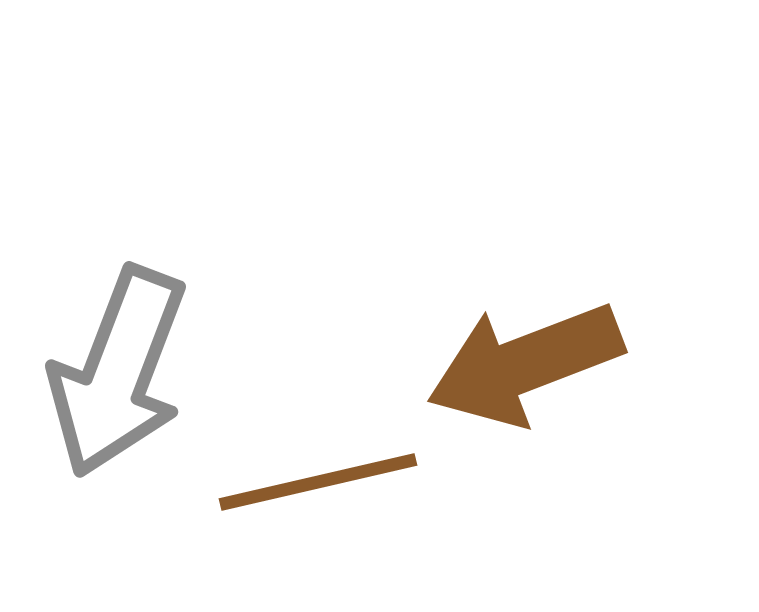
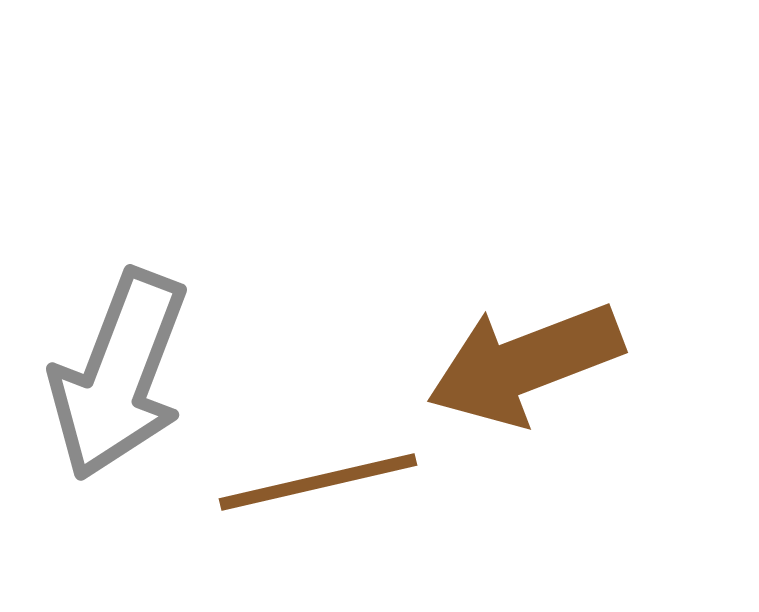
gray arrow: moved 1 px right, 3 px down
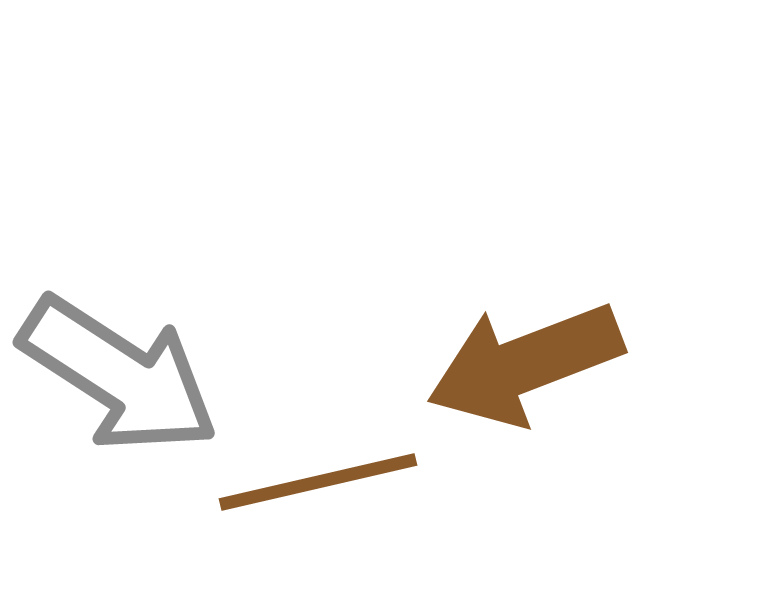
gray arrow: rotated 78 degrees counterclockwise
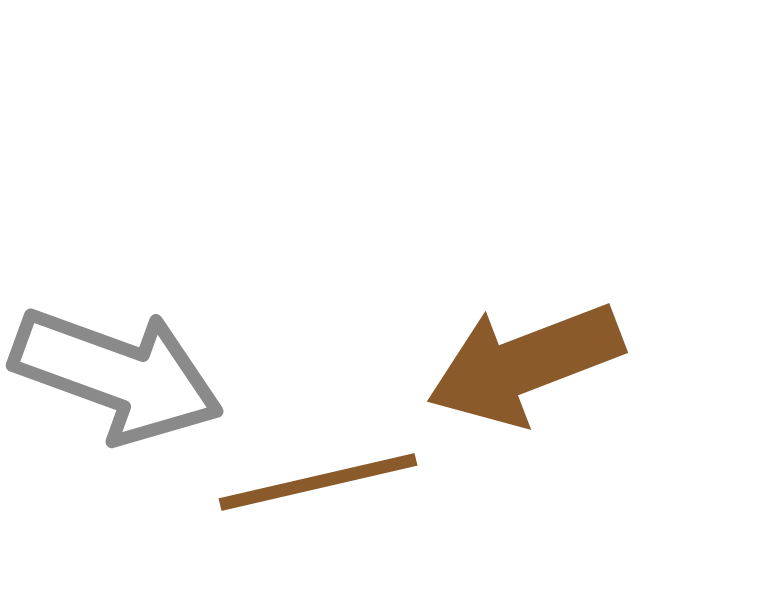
gray arrow: moved 2 px left; rotated 13 degrees counterclockwise
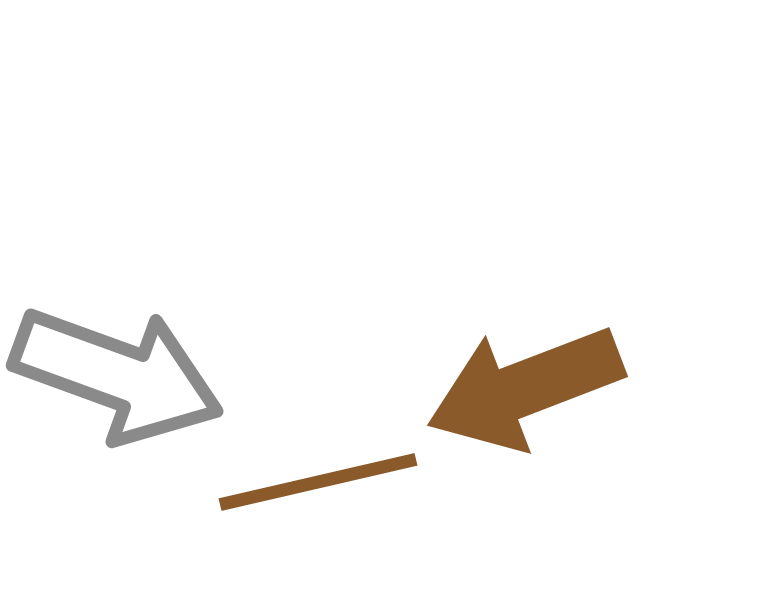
brown arrow: moved 24 px down
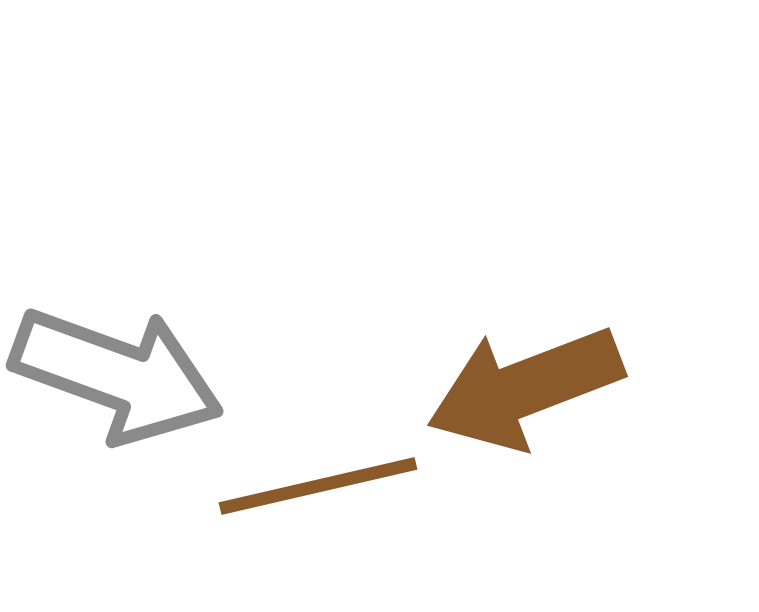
brown line: moved 4 px down
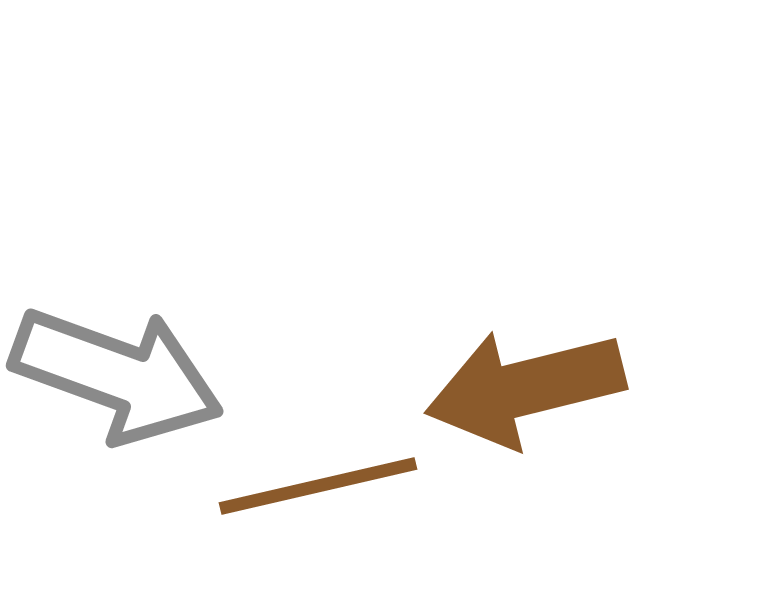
brown arrow: rotated 7 degrees clockwise
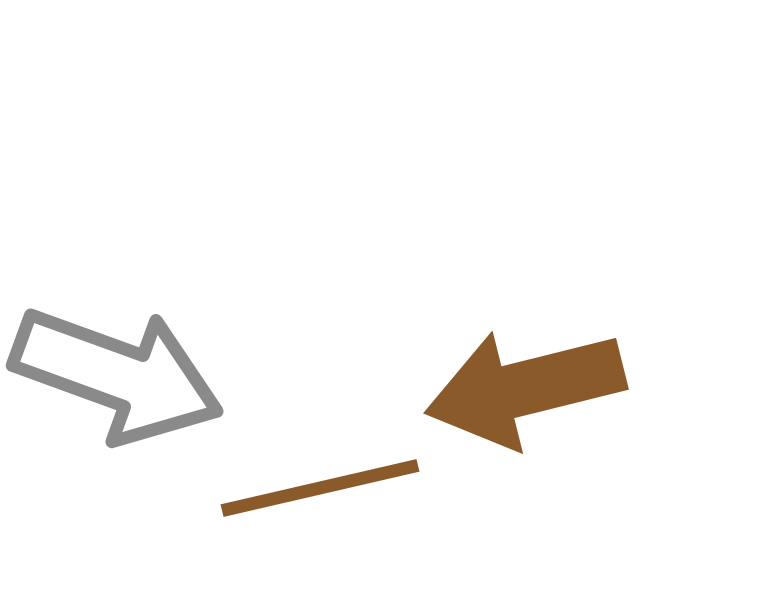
brown line: moved 2 px right, 2 px down
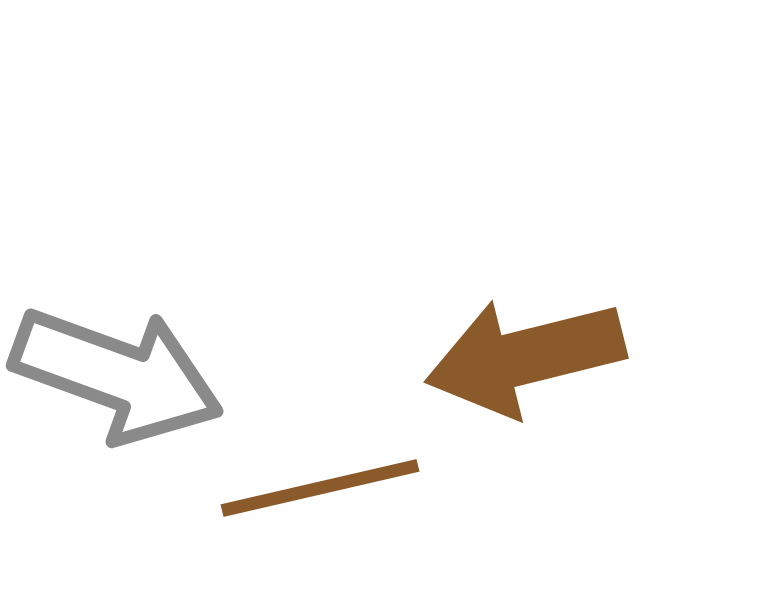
brown arrow: moved 31 px up
